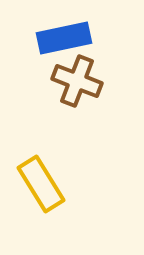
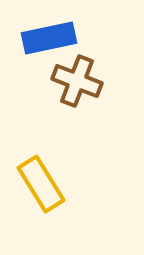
blue rectangle: moved 15 px left
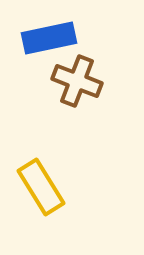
yellow rectangle: moved 3 px down
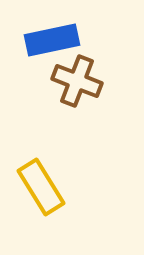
blue rectangle: moved 3 px right, 2 px down
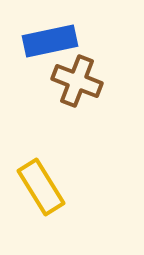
blue rectangle: moved 2 px left, 1 px down
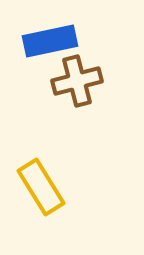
brown cross: rotated 36 degrees counterclockwise
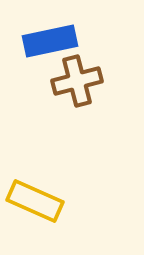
yellow rectangle: moved 6 px left, 14 px down; rotated 34 degrees counterclockwise
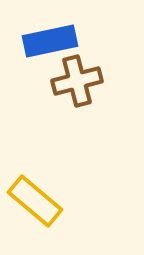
yellow rectangle: rotated 16 degrees clockwise
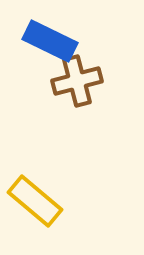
blue rectangle: rotated 38 degrees clockwise
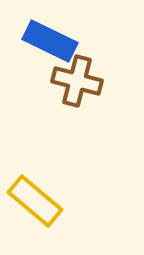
brown cross: rotated 30 degrees clockwise
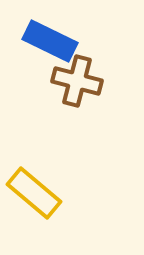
yellow rectangle: moved 1 px left, 8 px up
